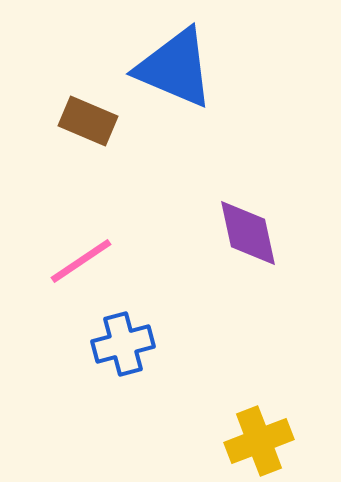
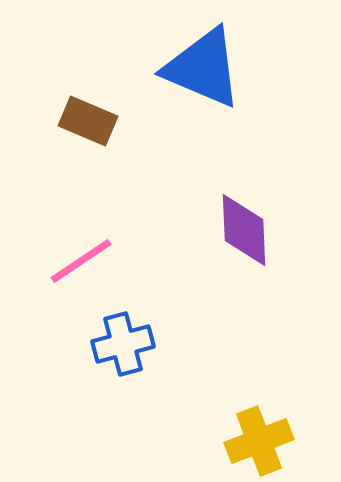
blue triangle: moved 28 px right
purple diamond: moved 4 px left, 3 px up; rotated 10 degrees clockwise
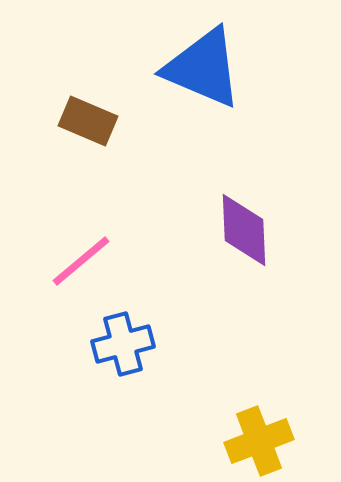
pink line: rotated 6 degrees counterclockwise
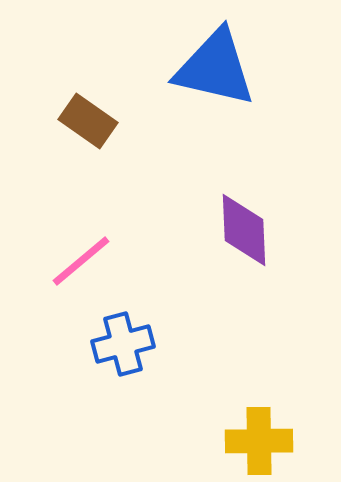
blue triangle: moved 12 px right; rotated 10 degrees counterclockwise
brown rectangle: rotated 12 degrees clockwise
yellow cross: rotated 20 degrees clockwise
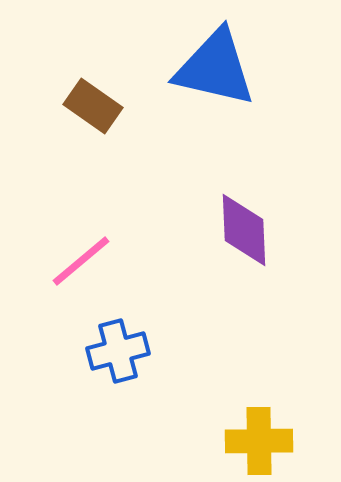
brown rectangle: moved 5 px right, 15 px up
blue cross: moved 5 px left, 7 px down
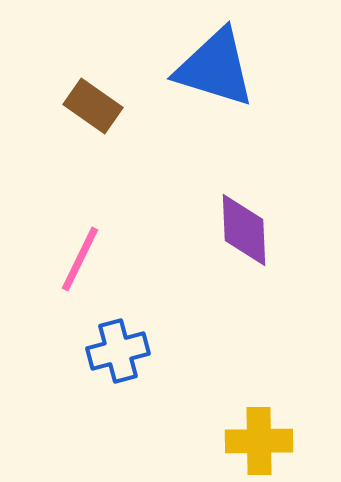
blue triangle: rotated 4 degrees clockwise
pink line: moved 1 px left, 2 px up; rotated 24 degrees counterclockwise
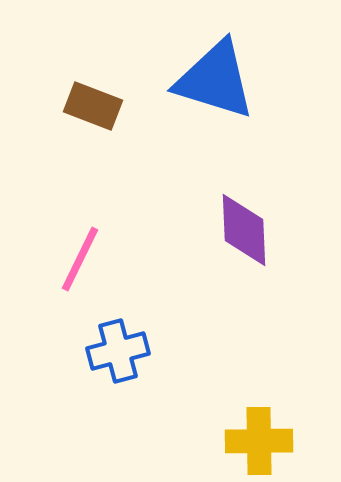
blue triangle: moved 12 px down
brown rectangle: rotated 14 degrees counterclockwise
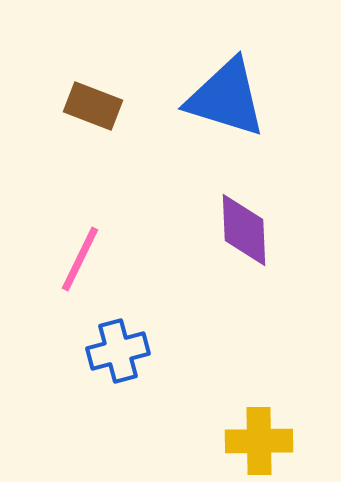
blue triangle: moved 11 px right, 18 px down
